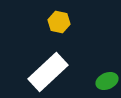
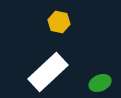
green ellipse: moved 7 px left, 2 px down
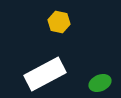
white rectangle: moved 3 px left, 2 px down; rotated 15 degrees clockwise
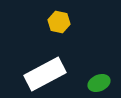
green ellipse: moved 1 px left
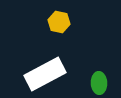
green ellipse: rotated 70 degrees counterclockwise
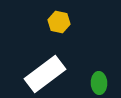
white rectangle: rotated 9 degrees counterclockwise
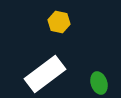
green ellipse: rotated 15 degrees counterclockwise
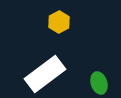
yellow hexagon: rotated 20 degrees clockwise
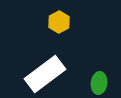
green ellipse: rotated 25 degrees clockwise
